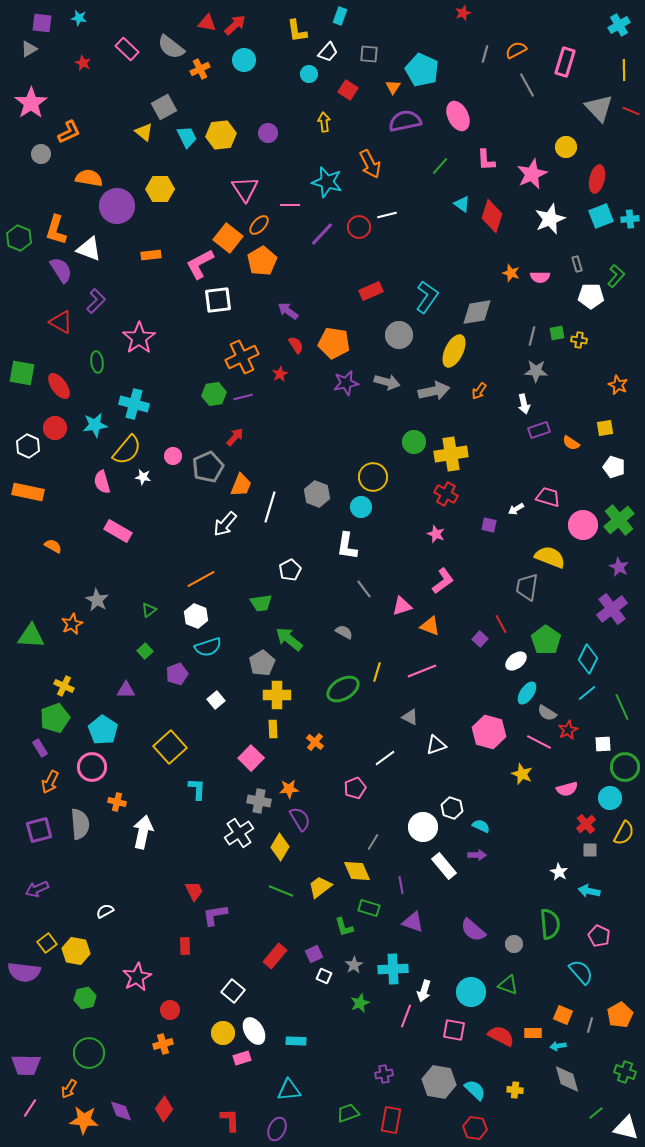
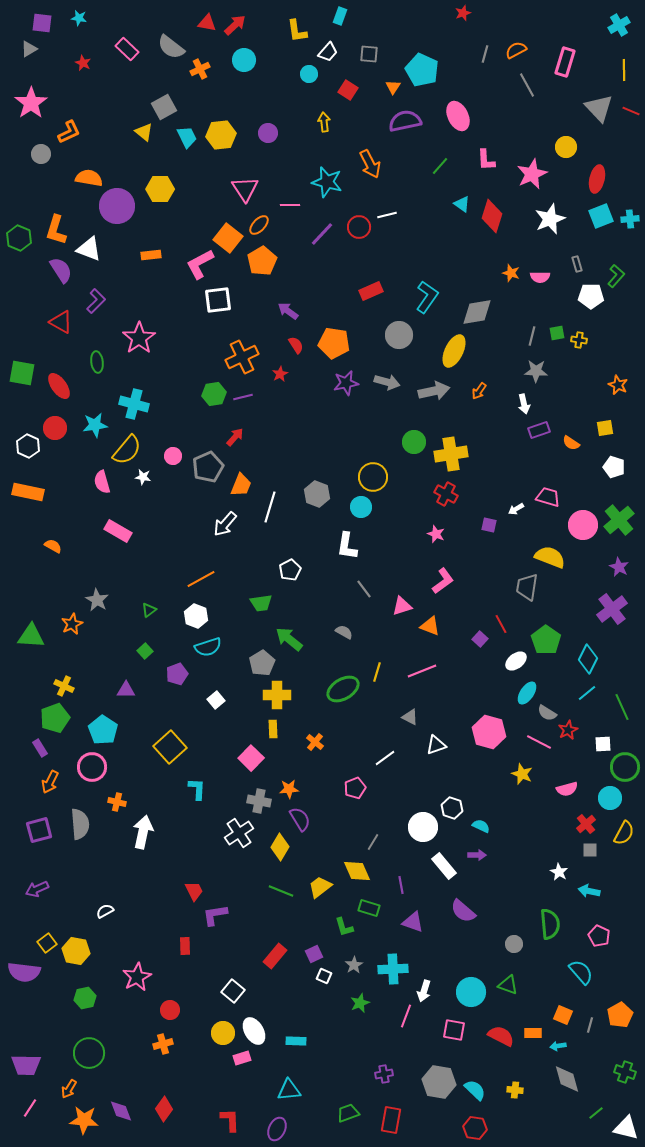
purple semicircle at (473, 930): moved 10 px left, 19 px up
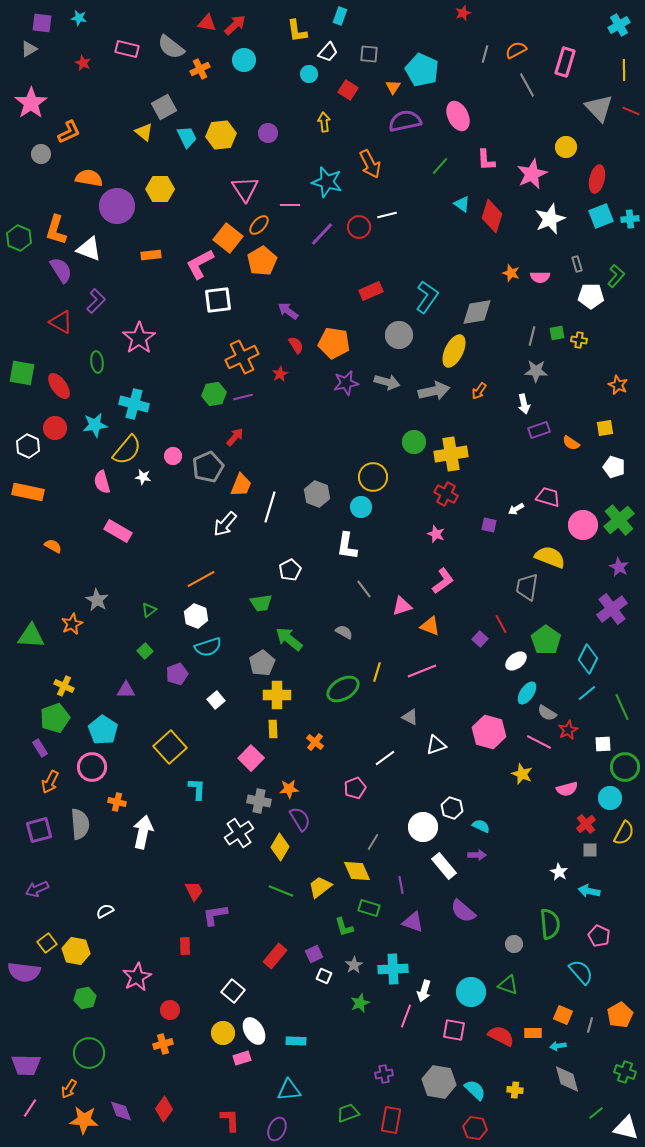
pink rectangle at (127, 49): rotated 30 degrees counterclockwise
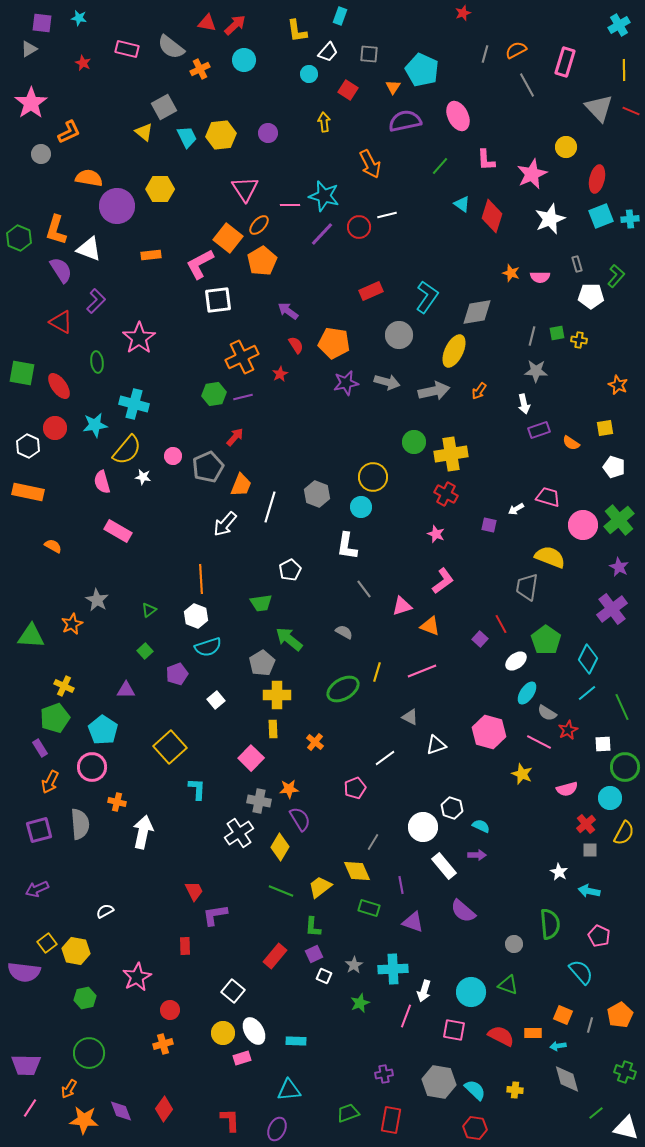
cyan star at (327, 182): moved 3 px left, 14 px down
orange line at (201, 579): rotated 64 degrees counterclockwise
green L-shape at (344, 927): moved 31 px left; rotated 20 degrees clockwise
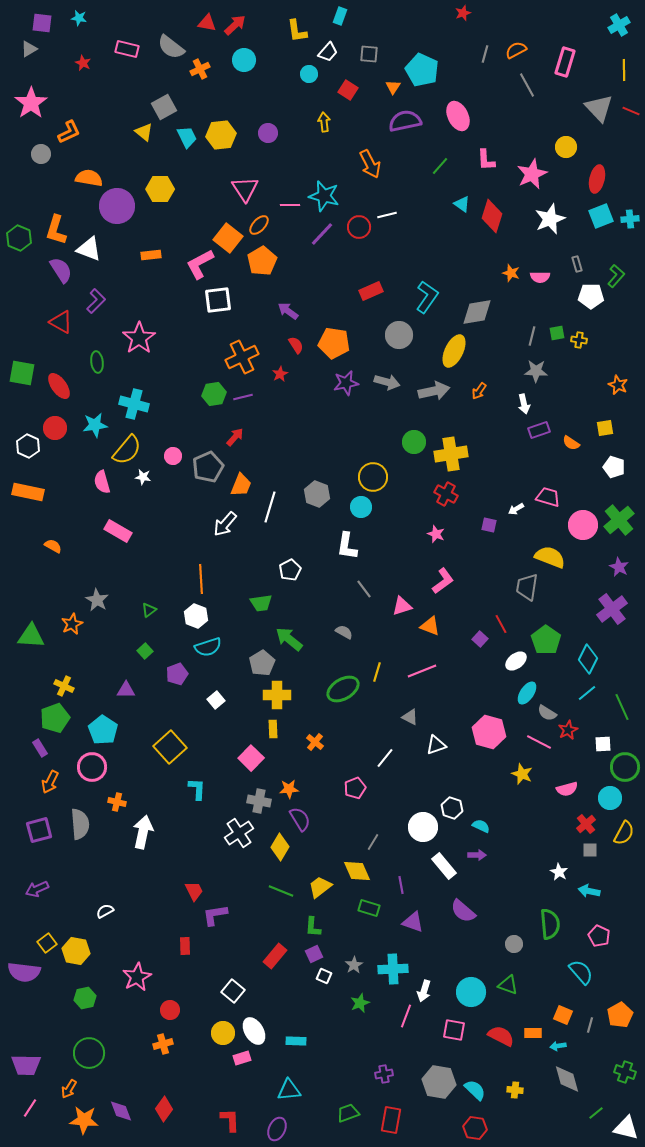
white line at (385, 758): rotated 15 degrees counterclockwise
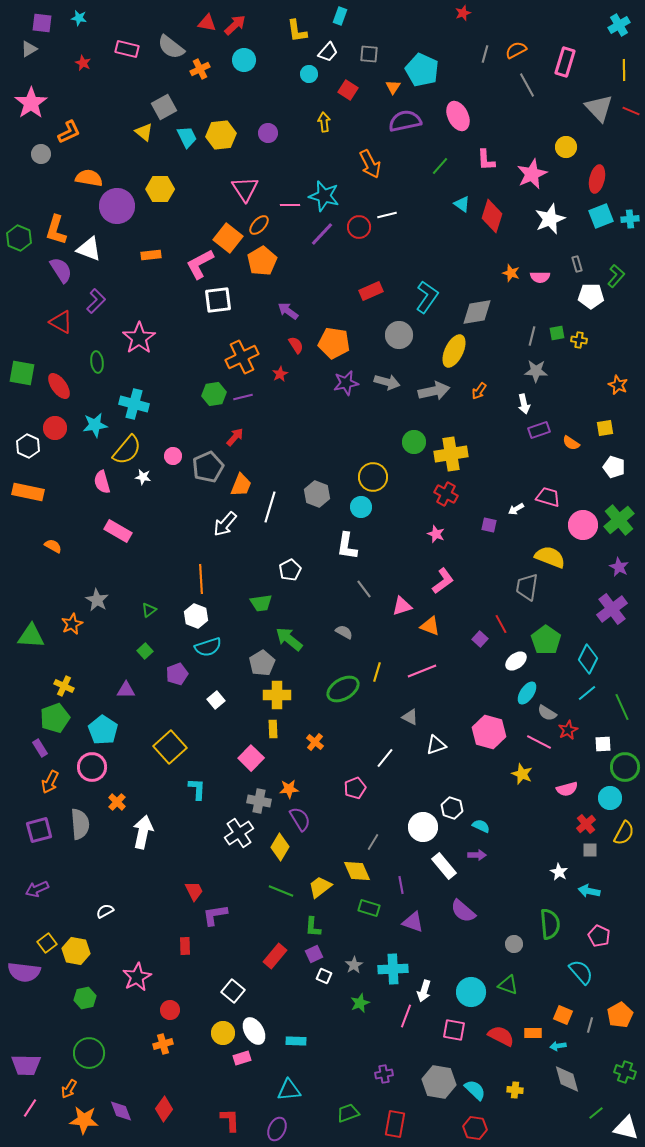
orange cross at (117, 802): rotated 30 degrees clockwise
red rectangle at (391, 1120): moved 4 px right, 4 px down
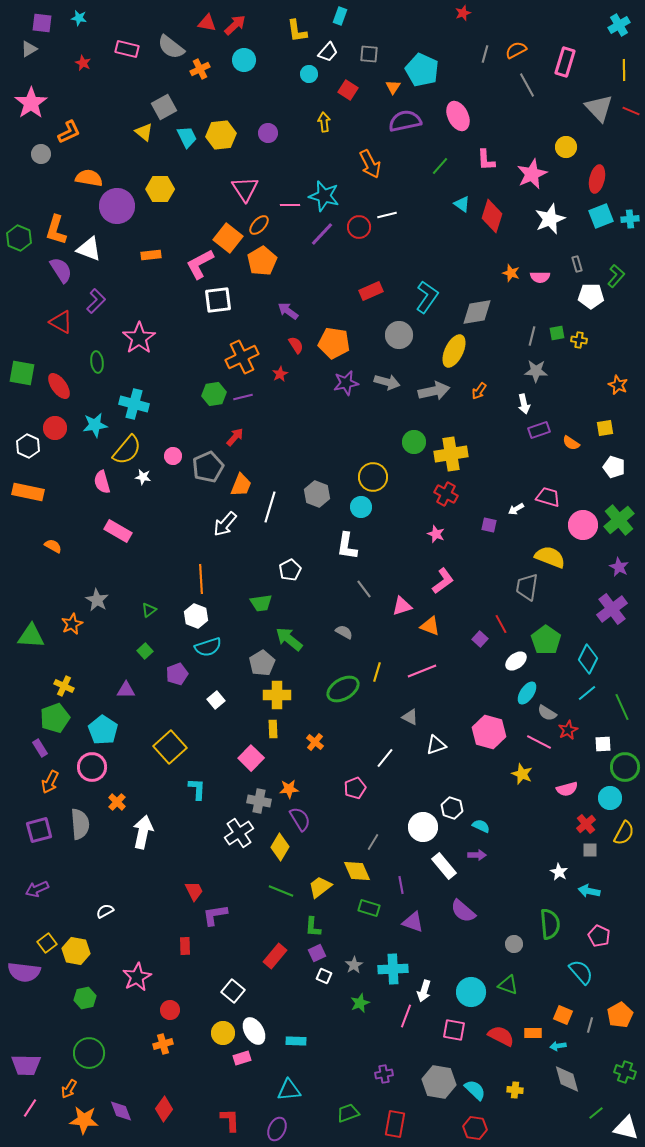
purple square at (314, 954): moved 3 px right, 1 px up
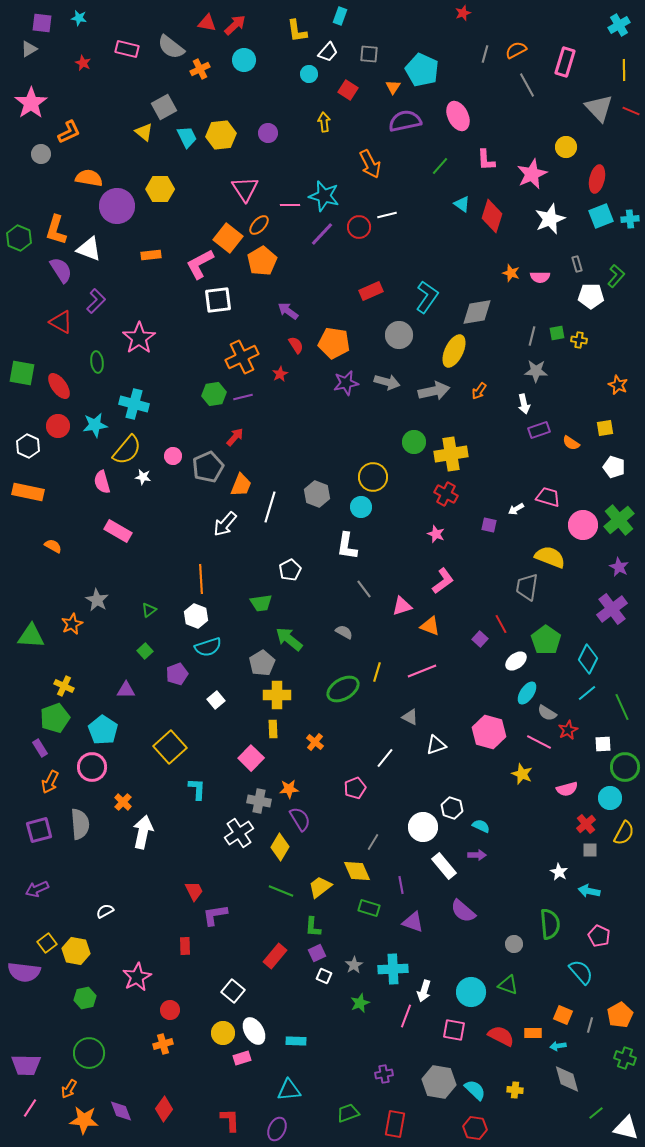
red circle at (55, 428): moved 3 px right, 2 px up
orange cross at (117, 802): moved 6 px right
green cross at (625, 1072): moved 14 px up
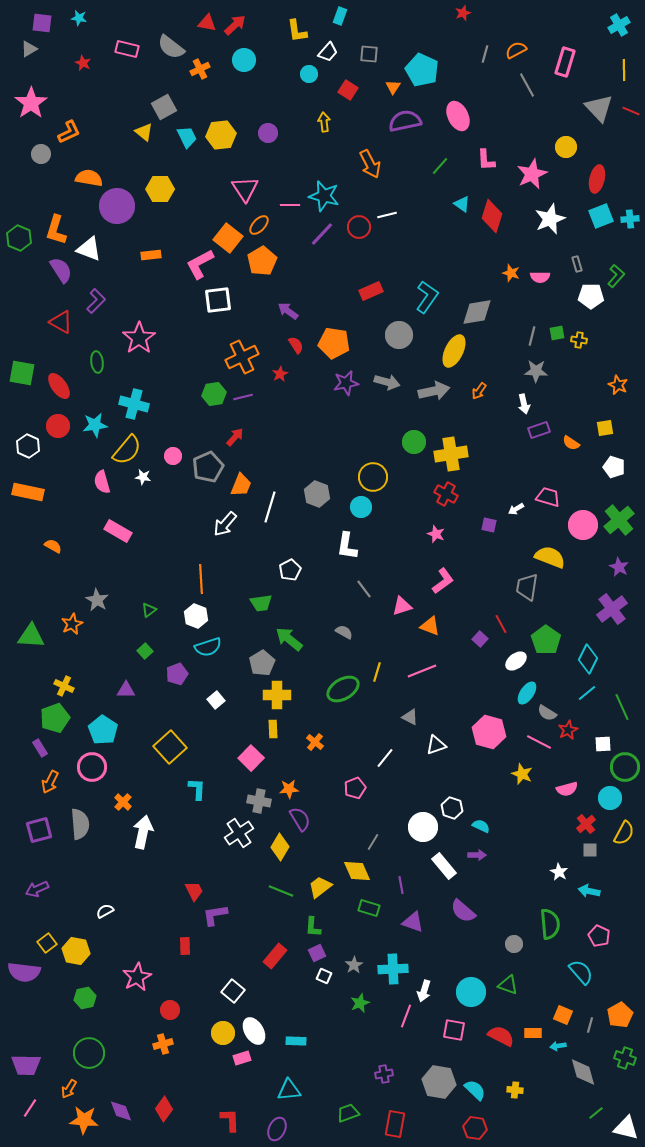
gray diamond at (567, 1079): moved 16 px right, 7 px up
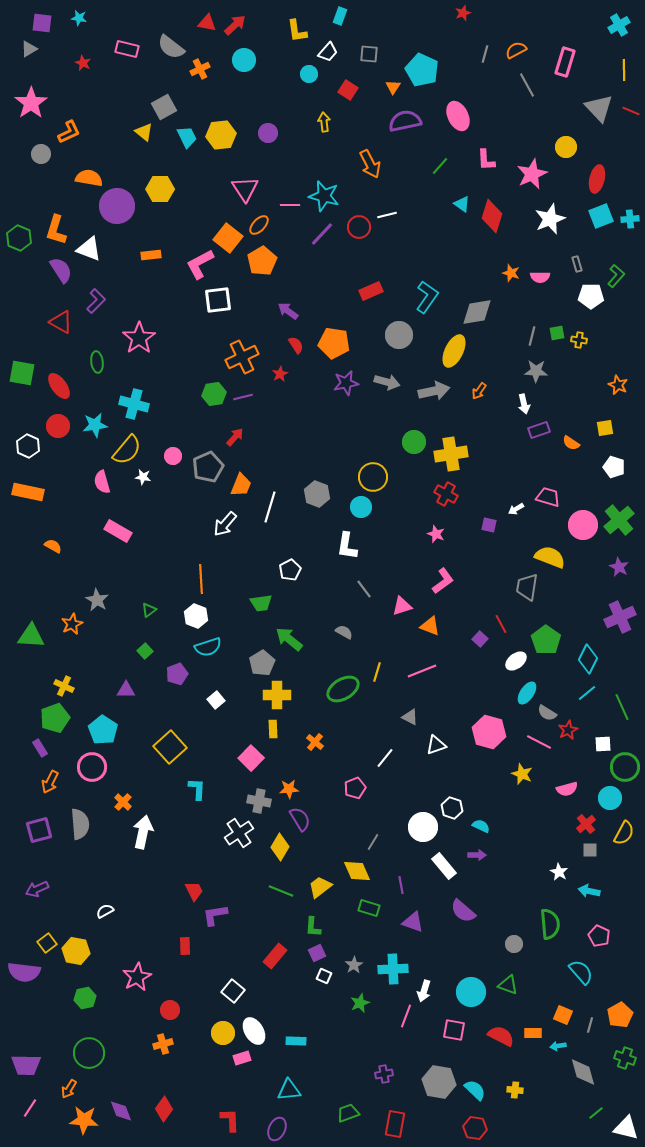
purple cross at (612, 609): moved 8 px right, 8 px down; rotated 12 degrees clockwise
